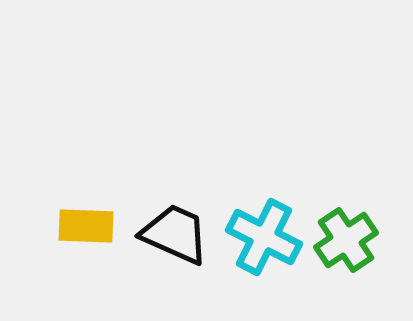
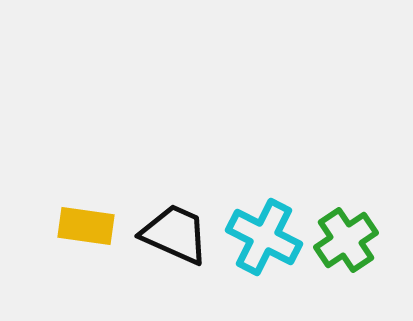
yellow rectangle: rotated 6 degrees clockwise
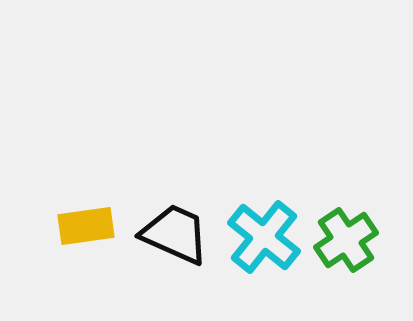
yellow rectangle: rotated 16 degrees counterclockwise
cyan cross: rotated 12 degrees clockwise
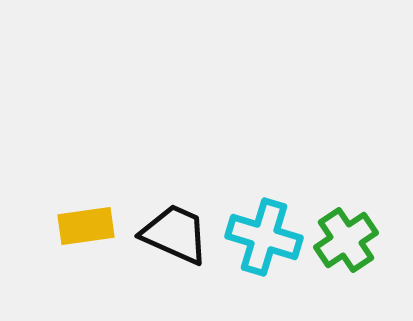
cyan cross: rotated 22 degrees counterclockwise
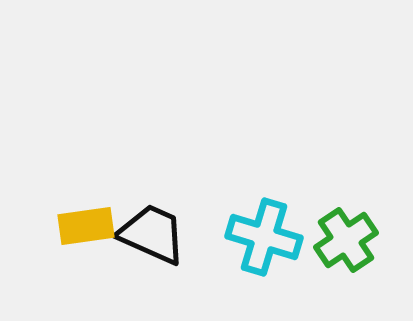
black trapezoid: moved 23 px left
